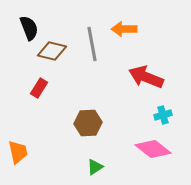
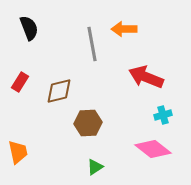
brown diamond: moved 7 px right, 40 px down; rotated 28 degrees counterclockwise
red rectangle: moved 19 px left, 6 px up
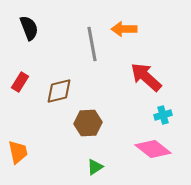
red arrow: rotated 20 degrees clockwise
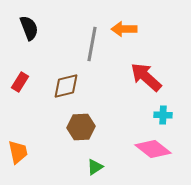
gray line: rotated 20 degrees clockwise
brown diamond: moved 7 px right, 5 px up
cyan cross: rotated 18 degrees clockwise
brown hexagon: moved 7 px left, 4 px down
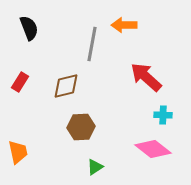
orange arrow: moved 4 px up
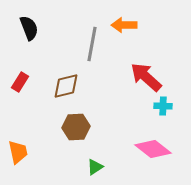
cyan cross: moved 9 px up
brown hexagon: moved 5 px left
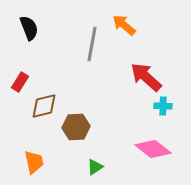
orange arrow: rotated 40 degrees clockwise
brown diamond: moved 22 px left, 20 px down
orange trapezoid: moved 16 px right, 10 px down
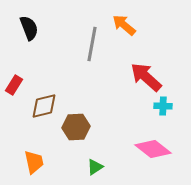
red rectangle: moved 6 px left, 3 px down
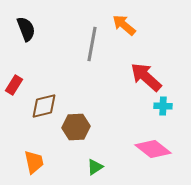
black semicircle: moved 3 px left, 1 px down
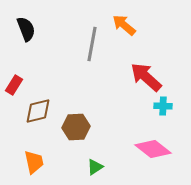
brown diamond: moved 6 px left, 5 px down
